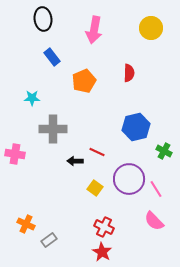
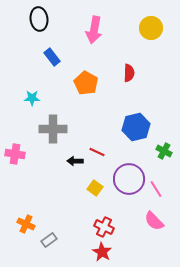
black ellipse: moved 4 px left
orange pentagon: moved 2 px right, 2 px down; rotated 20 degrees counterclockwise
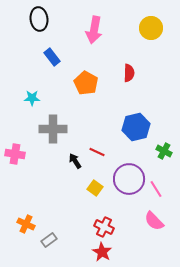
black arrow: rotated 56 degrees clockwise
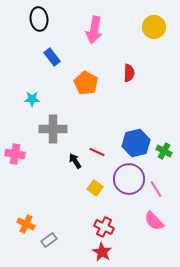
yellow circle: moved 3 px right, 1 px up
cyan star: moved 1 px down
blue hexagon: moved 16 px down
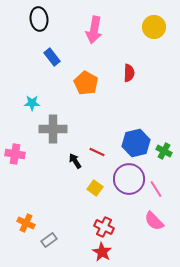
cyan star: moved 4 px down
orange cross: moved 1 px up
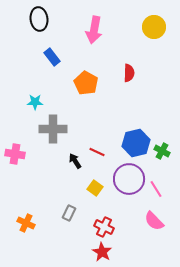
cyan star: moved 3 px right, 1 px up
green cross: moved 2 px left
gray rectangle: moved 20 px right, 27 px up; rotated 28 degrees counterclockwise
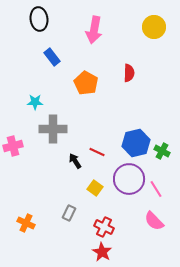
pink cross: moved 2 px left, 8 px up; rotated 24 degrees counterclockwise
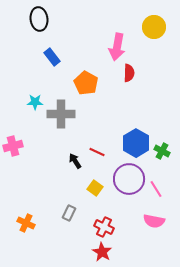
pink arrow: moved 23 px right, 17 px down
gray cross: moved 8 px right, 15 px up
blue hexagon: rotated 16 degrees counterclockwise
pink semicircle: rotated 35 degrees counterclockwise
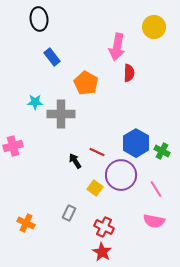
purple circle: moved 8 px left, 4 px up
